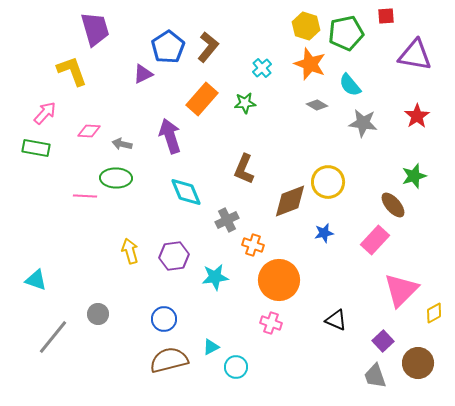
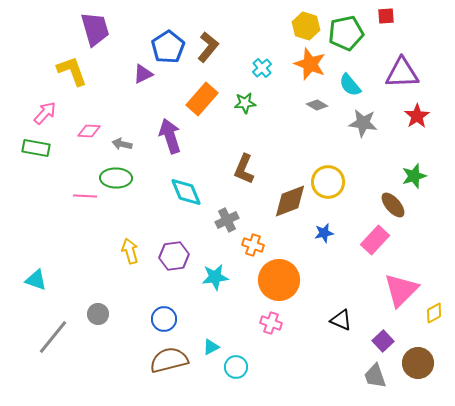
purple triangle at (415, 55): moved 13 px left, 18 px down; rotated 12 degrees counterclockwise
black triangle at (336, 320): moved 5 px right
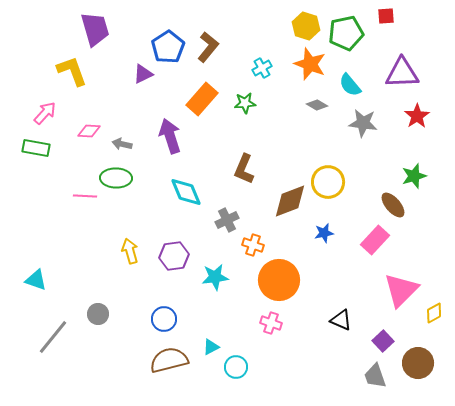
cyan cross at (262, 68): rotated 12 degrees clockwise
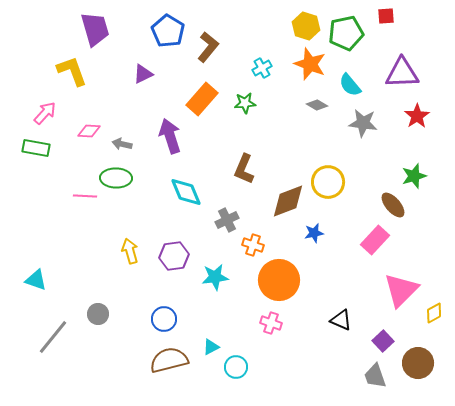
blue pentagon at (168, 47): moved 16 px up; rotated 8 degrees counterclockwise
brown diamond at (290, 201): moved 2 px left
blue star at (324, 233): moved 10 px left
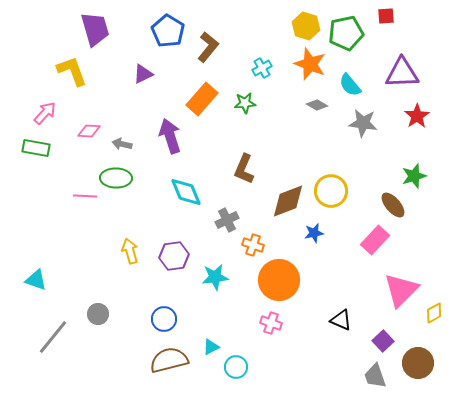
yellow circle at (328, 182): moved 3 px right, 9 px down
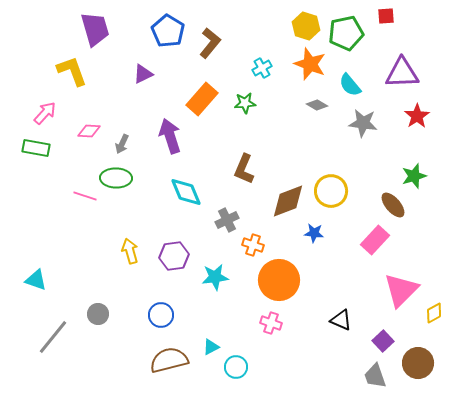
brown L-shape at (208, 47): moved 2 px right, 4 px up
gray arrow at (122, 144): rotated 78 degrees counterclockwise
pink line at (85, 196): rotated 15 degrees clockwise
blue star at (314, 233): rotated 18 degrees clockwise
blue circle at (164, 319): moved 3 px left, 4 px up
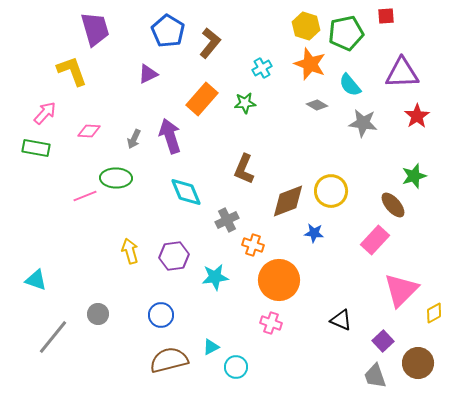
purple triangle at (143, 74): moved 5 px right
gray arrow at (122, 144): moved 12 px right, 5 px up
pink line at (85, 196): rotated 40 degrees counterclockwise
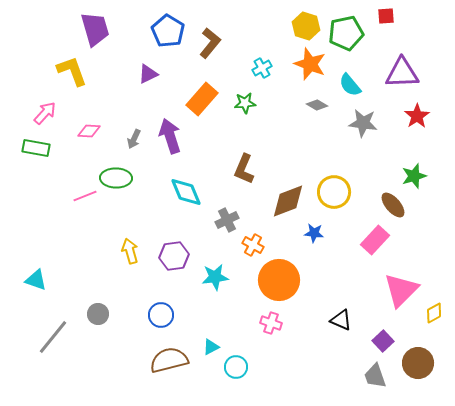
yellow circle at (331, 191): moved 3 px right, 1 px down
orange cross at (253, 245): rotated 10 degrees clockwise
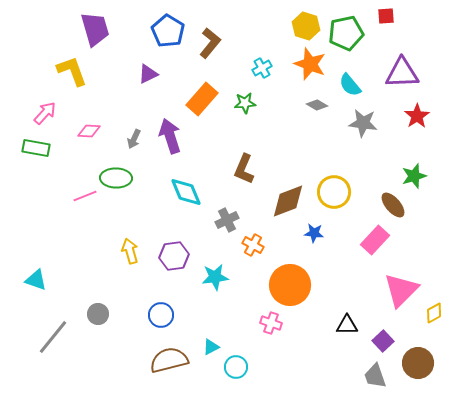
orange circle at (279, 280): moved 11 px right, 5 px down
black triangle at (341, 320): moved 6 px right, 5 px down; rotated 25 degrees counterclockwise
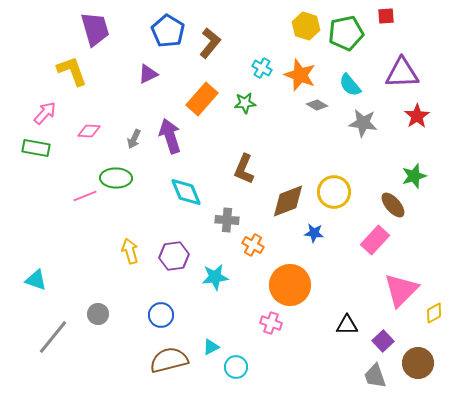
orange star at (310, 64): moved 10 px left, 11 px down
cyan cross at (262, 68): rotated 30 degrees counterclockwise
gray cross at (227, 220): rotated 30 degrees clockwise
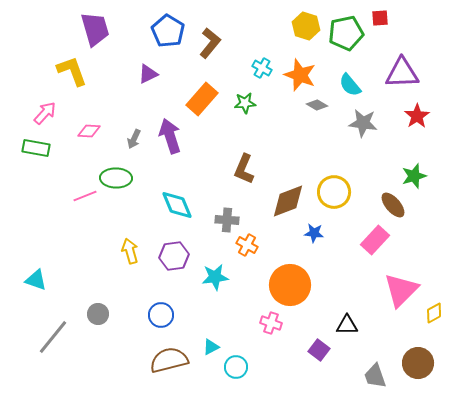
red square at (386, 16): moved 6 px left, 2 px down
cyan diamond at (186, 192): moved 9 px left, 13 px down
orange cross at (253, 245): moved 6 px left
purple square at (383, 341): moved 64 px left, 9 px down; rotated 10 degrees counterclockwise
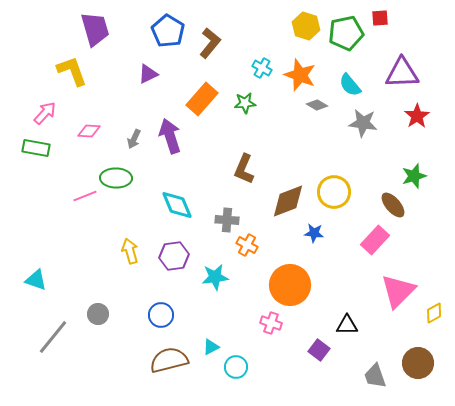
pink triangle at (401, 290): moved 3 px left, 1 px down
